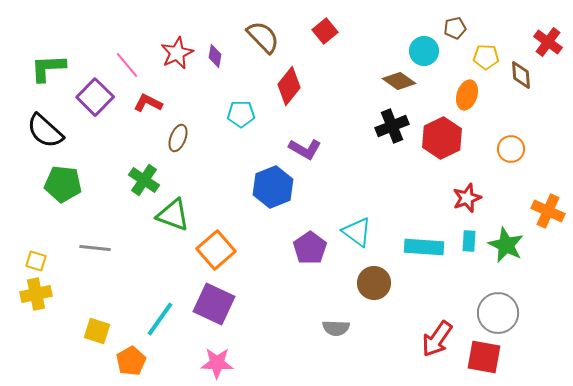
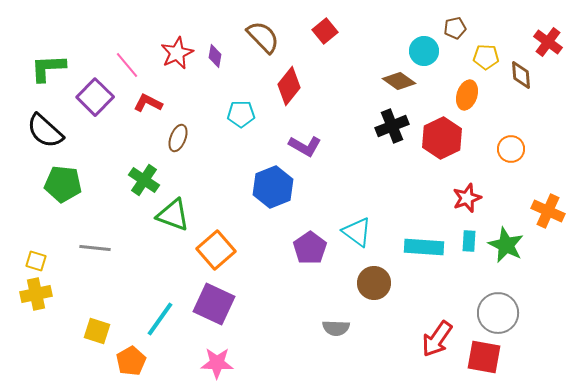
purple L-shape at (305, 149): moved 3 px up
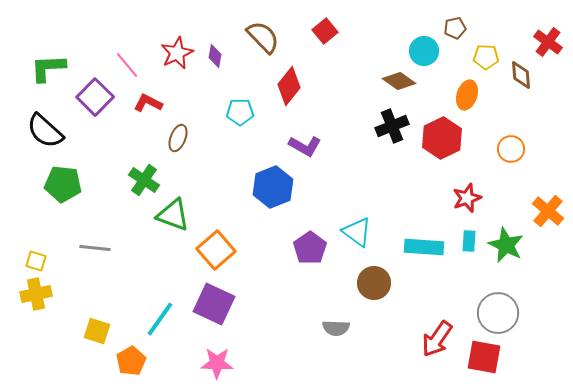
cyan pentagon at (241, 114): moved 1 px left, 2 px up
orange cross at (548, 211): rotated 16 degrees clockwise
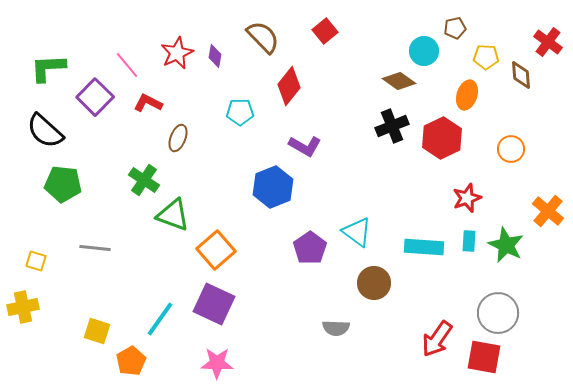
yellow cross at (36, 294): moved 13 px left, 13 px down
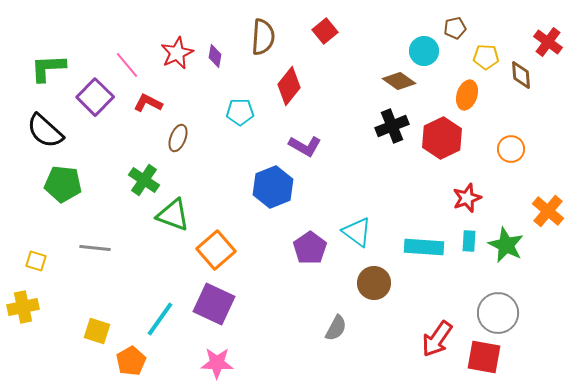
brown semicircle at (263, 37): rotated 48 degrees clockwise
gray semicircle at (336, 328): rotated 64 degrees counterclockwise
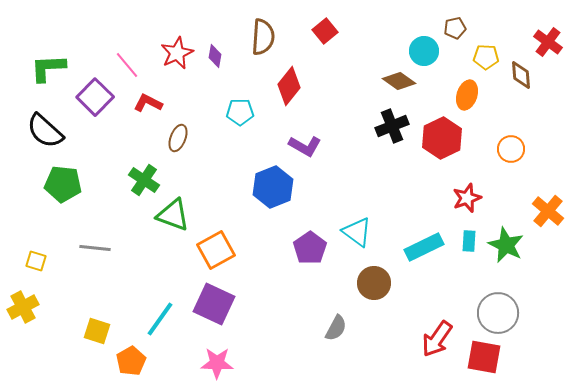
cyan rectangle at (424, 247): rotated 30 degrees counterclockwise
orange square at (216, 250): rotated 12 degrees clockwise
yellow cross at (23, 307): rotated 16 degrees counterclockwise
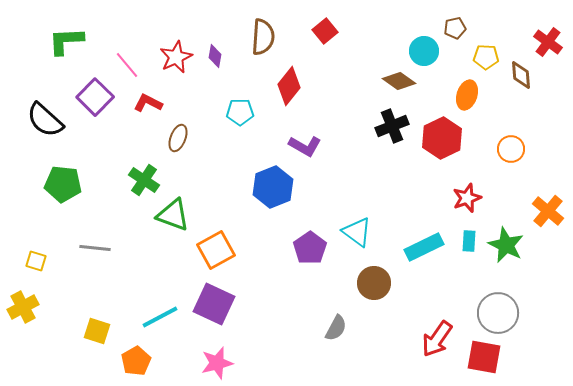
red star at (177, 53): moved 1 px left, 4 px down
green L-shape at (48, 68): moved 18 px right, 27 px up
black semicircle at (45, 131): moved 11 px up
cyan line at (160, 319): moved 2 px up; rotated 27 degrees clockwise
orange pentagon at (131, 361): moved 5 px right
pink star at (217, 363): rotated 16 degrees counterclockwise
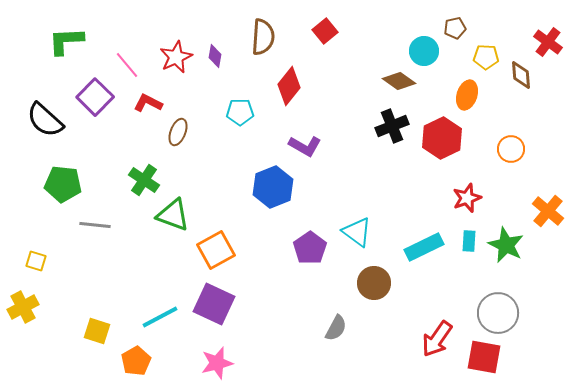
brown ellipse at (178, 138): moved 6 px up
gray line at (95, 248): moved 23 px up
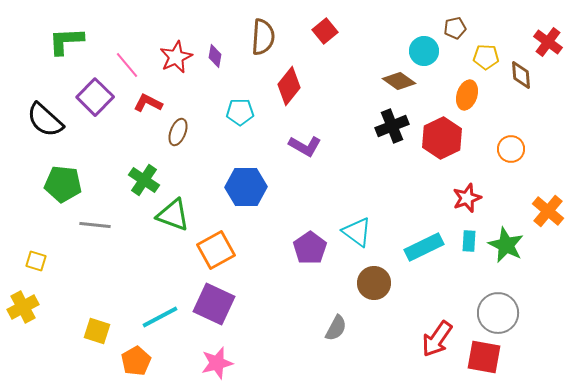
blue hexagon at (273, 187): moved 27 px left; rotated 21 degrees clockwise
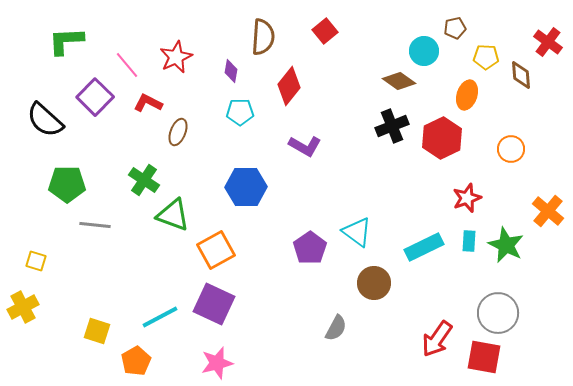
purple diamond at (215, 56): moved 16 px right, 15 px down
green pentagon at (63, 184): moved 4 px right; rotated 6 degrees counterclockwise
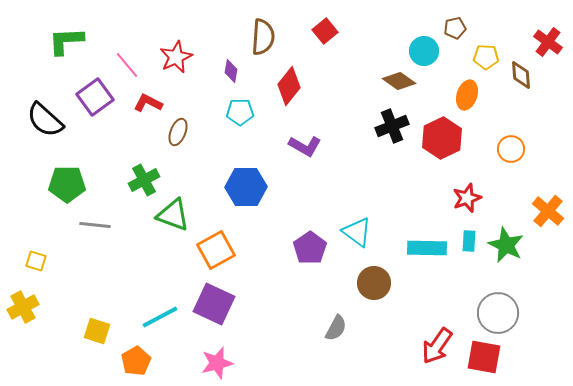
purple square at (95, 97): rotated 9 degrees clockwise
green cross at (144, 180): rotated 28 degrees clockwise
cyan rectangle at (424, 247): moved 3 px right, 1 px down; rotated 27 degrees clockwise
red arrow at (437, 339): moved 7 px down
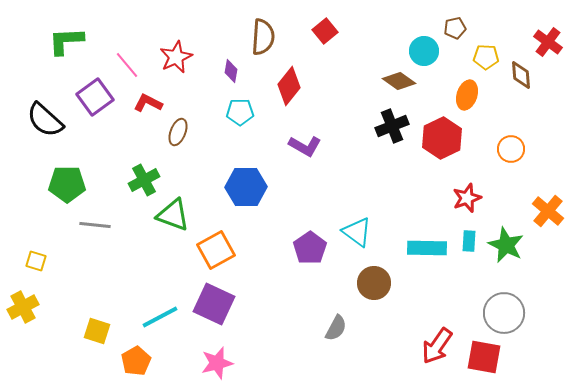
gray circle at (498, 313): moved 6 px right
